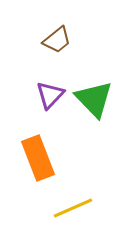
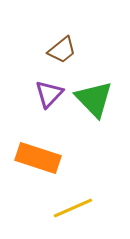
brown trapezoid: moved 5 px right, 10 px down
purple triangle: moved 1 px left, 1 px up
orange rectangle: rotated 51 degrees counterclockwise
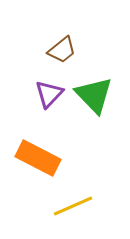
green triangle: moved 4 px up
orange rectangle: rotated 9 degrees clockwise
yellow line: moved 2 px up
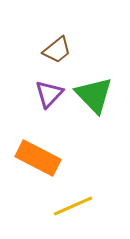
brown trapezoid: moved 5 px left
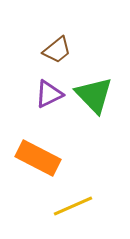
purple triangle: rotated 20 degrees clockwise
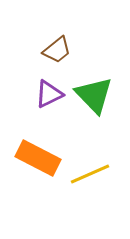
yellow line: moved 17 px right, 32 px up
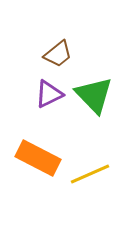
brown trapezoid: moved 1 px right, 4 px down
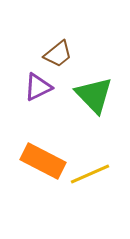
purple triangle: moved 11 px left, 7 px up
orange rectangle: moved 5 px right, 3 px down
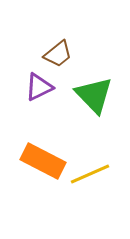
purple triangle: moved 1 px right
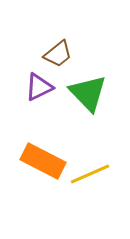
green triangle: moved 6 px left, 2 px up
